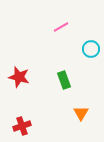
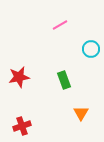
pink line: moved 1 px left, 2 px up
red star: rotated 25 degrees counterclockwise
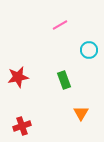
cyan circle: moved 2 px left, 1 px down
red star: moved 1 px left
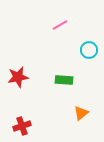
green rectangle: rotated 66 degrees counterclockwise
orange triangle: rotated 21 degrees clockwise
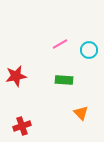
pink line: moved 19 px down
red star: moved 2 px left, 1 px up
orange triangle: rotated 35 degrees counterclockwise
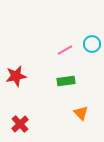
pink line: moved 5 px right, 6 px down
cyan circle: moved 3 px right, 6 px up
green rectangle: moved 2 px right, 1 px down; rotated 12 degrees counterclockwise
red cross: moved 2 px left, 2 px up; rotated 24 degrees counterclockwise
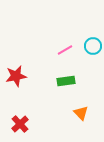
cyan circle: moved 1 px right, 2 px down
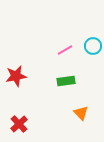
red cross: moved 1 px left
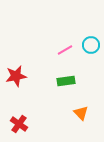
cyan circle: moved 2 px left, 1 px up
red cross: rotated 12 degrees counterclockwise
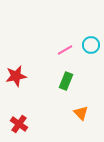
green rectangle: rotated 60 degrees counterclockwise
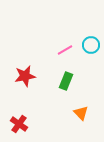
red star: moved 9 px right
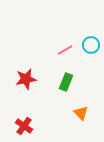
red star: moved 1 px right, 3 px down
green rectangle: moved 1 px down
red cross: moved 5 px right, 2 px down
